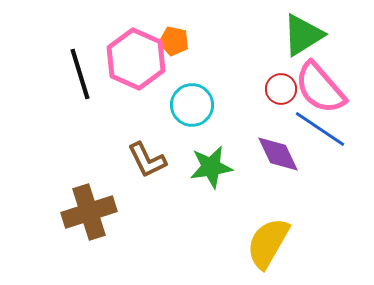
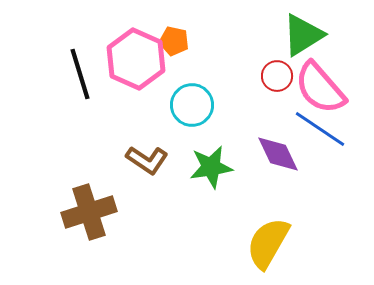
red circle: moved 4 px left, 13 px up
brown L-shape: rotated 30 degrees counterclockwise
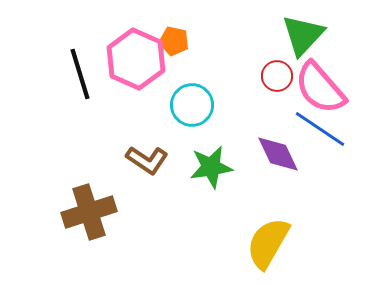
green triangle: rotated 15 degrees counterclockwise
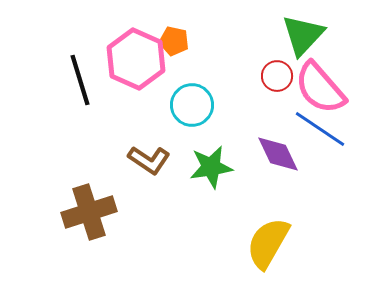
black line: moved 6 px down
brown L-shape: moved 2 px right
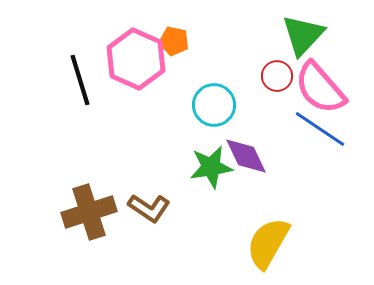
cyan circle: moved 22 px right
purple diamond: moved 32 px left, 2 px down
brown L-shape: moved 48 px down
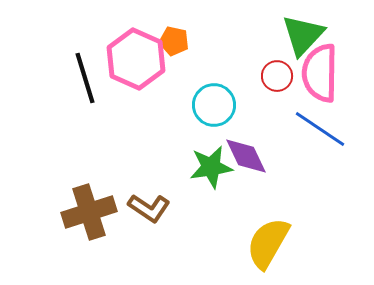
black line: moved 5 px right, 2 px up
pink semicircle: moved 15 px up; rotated 42 degrees clockwise
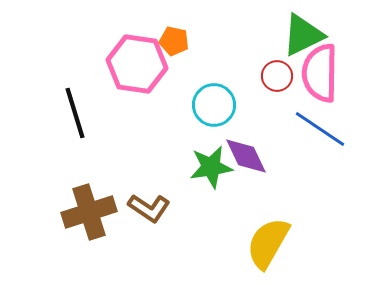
green triangle: rotated 21 degrees clockwise
pink hexagon: moved 1 px right, 5 px down; rotated 16 degrees counterclockwise
black line: moved 10 px left, 35 px down
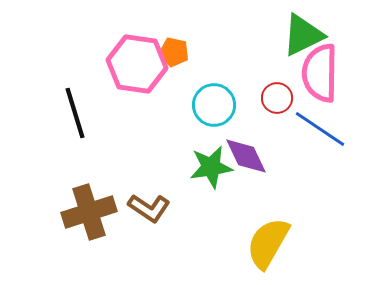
orange pentagon: moved 11 px down
red circle: moved 22 px down
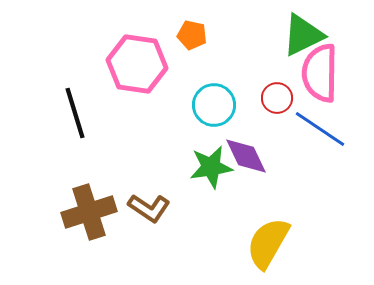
orange pentagon: moved 18 px right, 17 px up
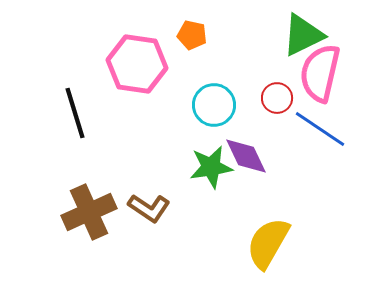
pink semicircle: rotated 12 degrees clockwise
brown cross: rotated 6 degrees counterclockwise
